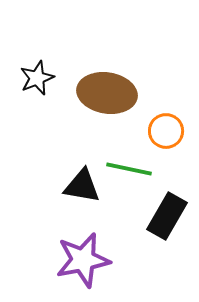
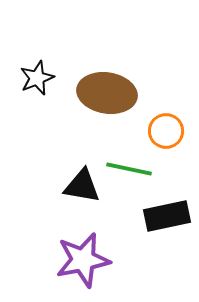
black rectangle: rotated 48 degrees clockwise
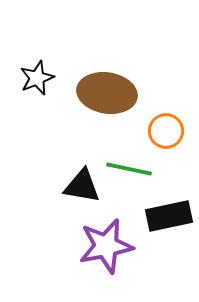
black rectangle: moved 2 px right
purple star: moved 23 px right, 14 px up
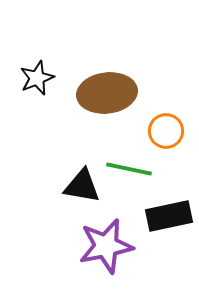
brown ellipse: rotated 16 degrees counterclockwise
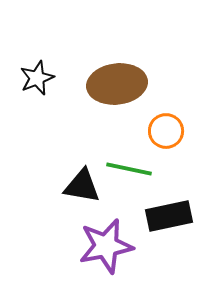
brown ellipse: moved 10 px right, 9 px up
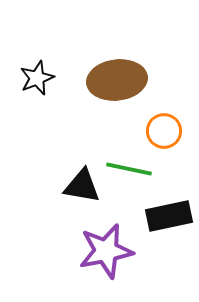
brown ellipse: moved 4 px up
orange circle: moved 2 px left
purple star: moved 5 px down
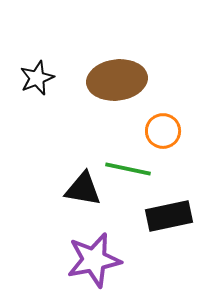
orange circle: moved 1 px left
green line: moved 1 px left
black triangle: moved 1 px right, 3 px down
purple star: moved 12 px left, 9 px down
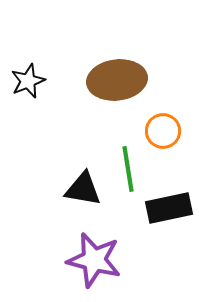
black star: moved 9 px left, 3 px down
green line: rotated 69 degrees clockwise
black rectangle: moved 8 px up
purple star: rotated 26 degrees clockwise
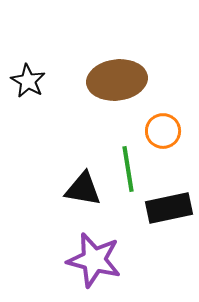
black star: rotated 20 degrees counterclockwise
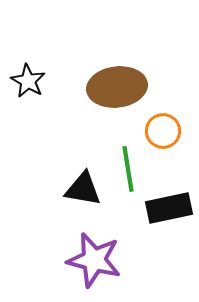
brown ellipse: moved 7 px down
